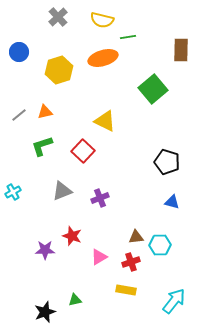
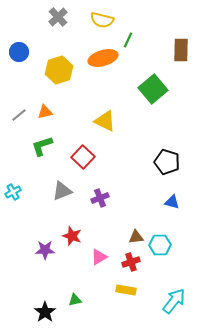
green line: moved 3 px down; rotated 56 degrees counterclockwise
red square: moved 6 px down
black star: rotated 15 degrees counterclockwise
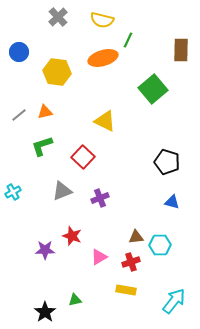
yellow hexagon: moved 2 px left, 2 px down; rotated 24 degrees clockwise
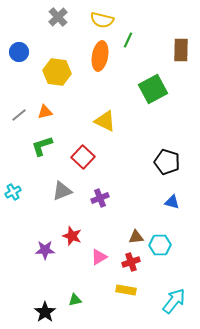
orange ellipse: moved 3 px left, 2 px up; rotated 64 degrees counterclockwise
green square: rotated 12 degrees clockwise
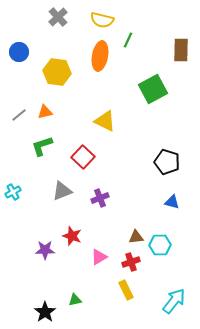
yellow rectangle: rotated 54 degrees clockwise
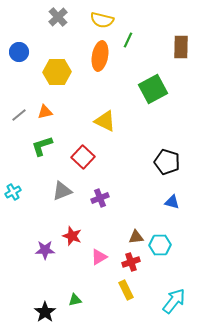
brown rectangle: moved 3 px up
yellow hexagon: rotated 8 degrees counterclockwise
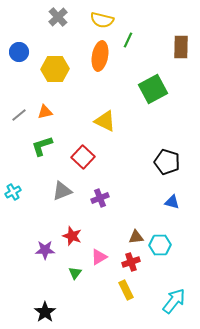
yellow hexagon: moved 2 px left, 3 px up
green triangle: moved 27 px up; rotated 40 degrees counterclockwise
